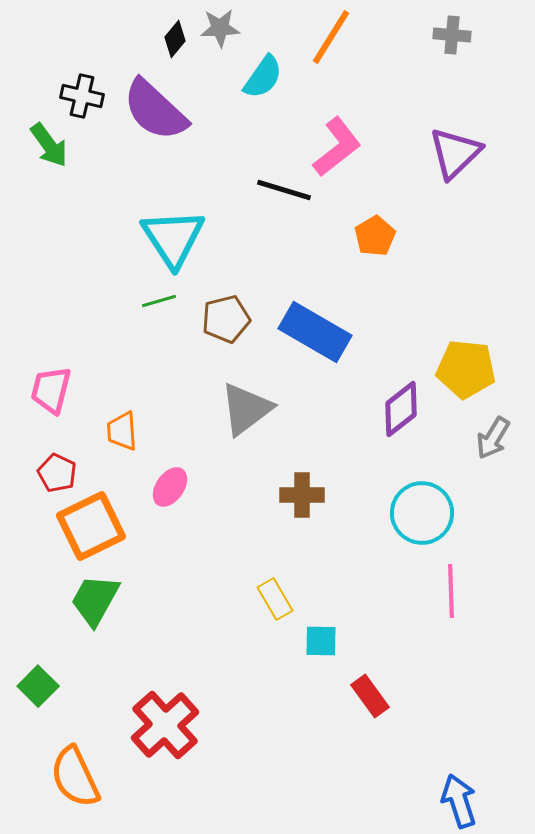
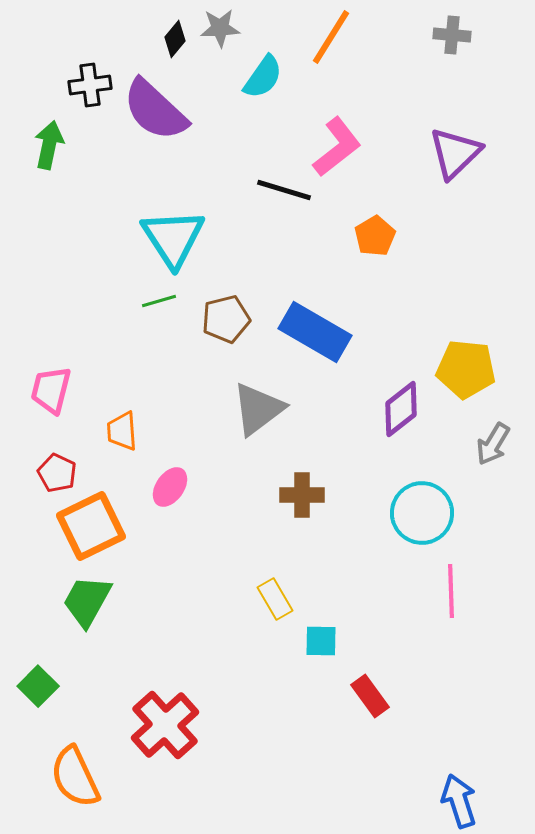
black cross: moved 8 px right, 11 px up; rotated 21 degrees counterclockwise
green arrow: rotated 132 degrees counterclockwise
gray triangle: moved 12 px right
gray arrow: moved 6 px down
green trapezoid: moved 8 px left, 1 px down
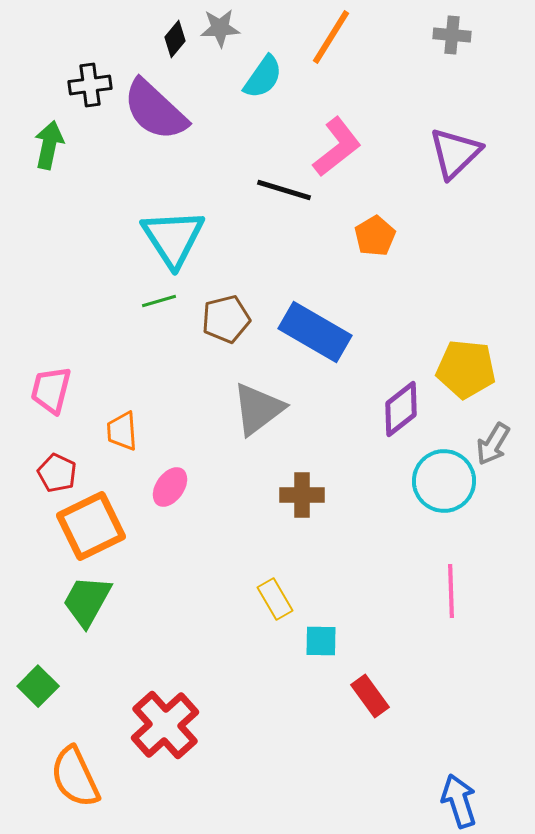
cyan circle: moved 22 px right, 32 px up
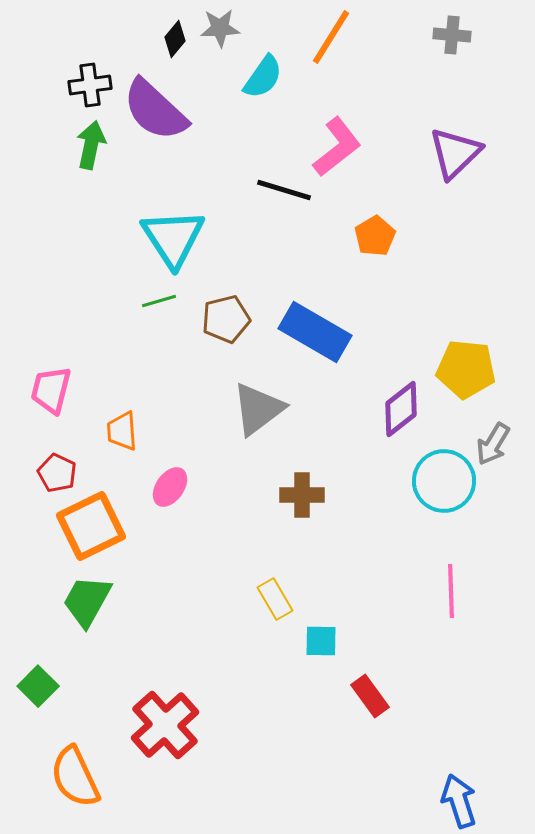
green arrow: moved 42 px right
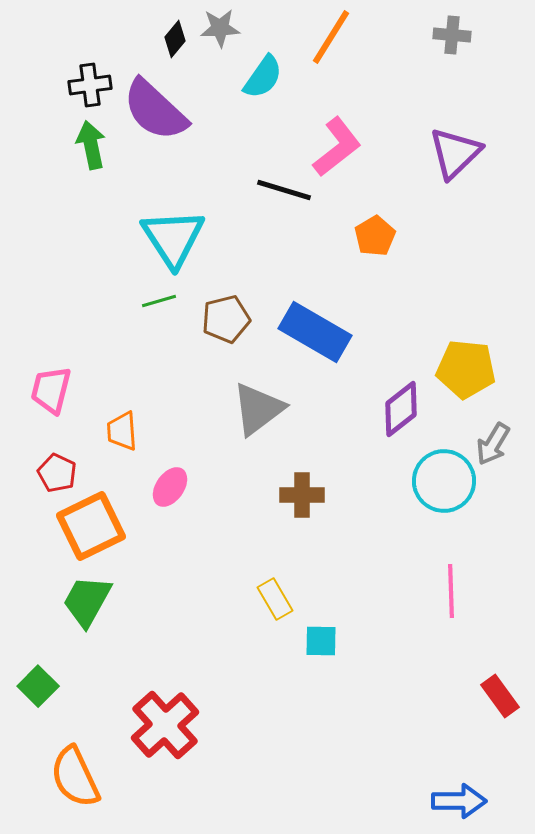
green arrow: rotated 24 degrees counterclockwise
red rectangle: moved 130 px right
blue arrow: rotated 108 degrees clockwise
